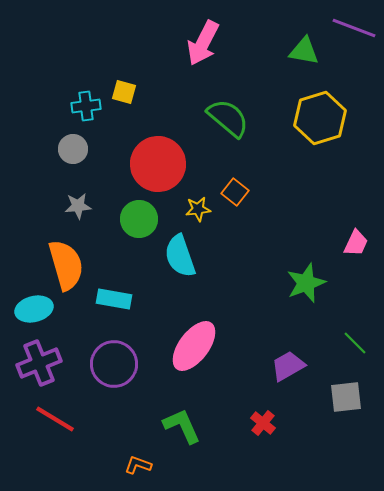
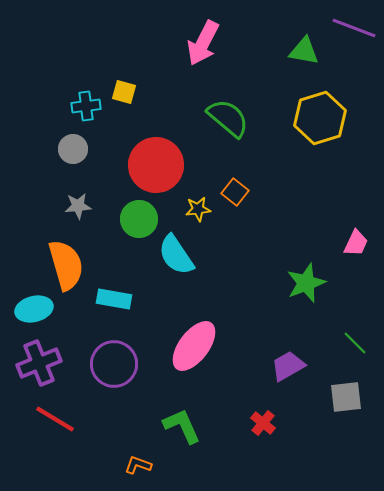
red circle: moved 2 px left, 1 px down
cyan semicircle: moved 4 px left, 1 px up; rotated 15 degrees counterclockwise
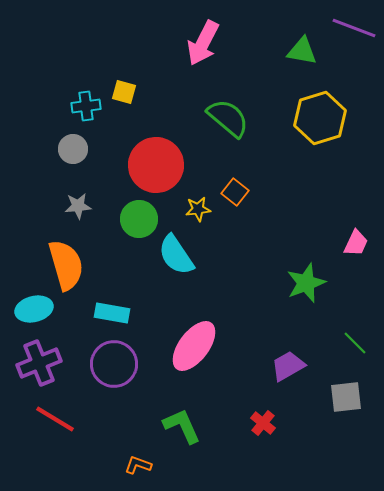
green triangle: moved 2 px left
cyan rectangle: moved 2 px left, 14 px down
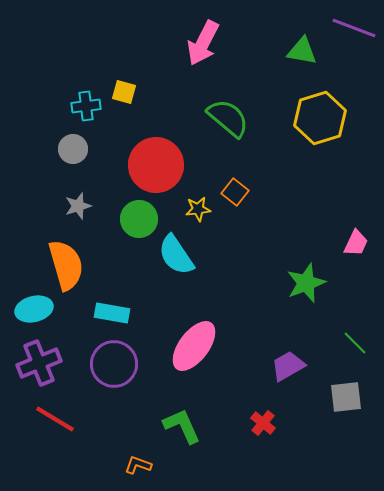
gray star: rotated 12 degrees counterclockwise
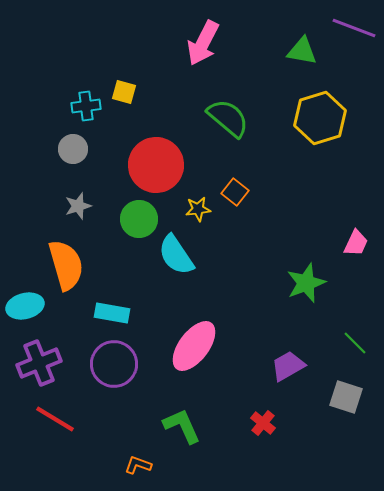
cyan ellipse: moved 9 px left, 3 px up
gray square: rotated 24 degrees clockwise
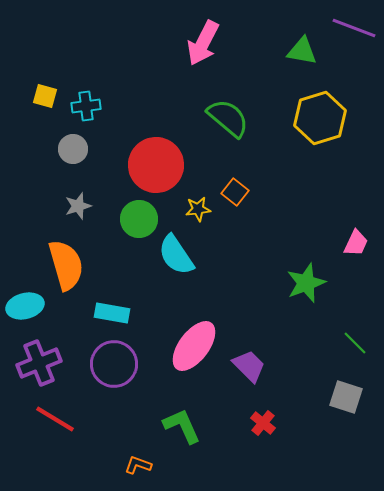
yellow square: moved 79 px left, 4 px down
purple trapezoid: moved 39 px left; rotated 75 degrees clockwise
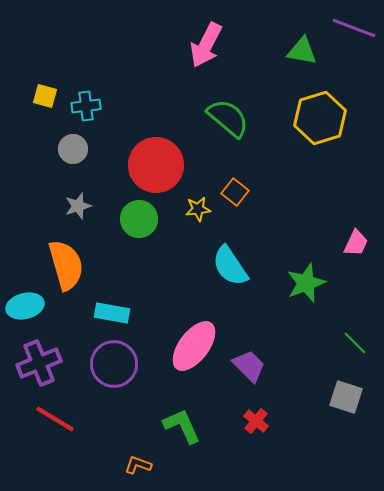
pink arrow: moved 3 px right, 2 px down
cyan semicircle: moved 54 px right, 11 px down
red cross: moved 7 px left, 2 px up
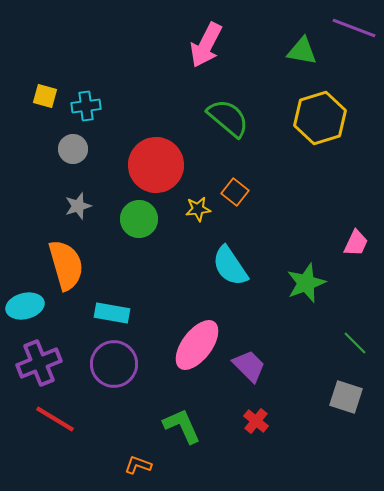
pink ellipse: moved 3 px right, 1 px up
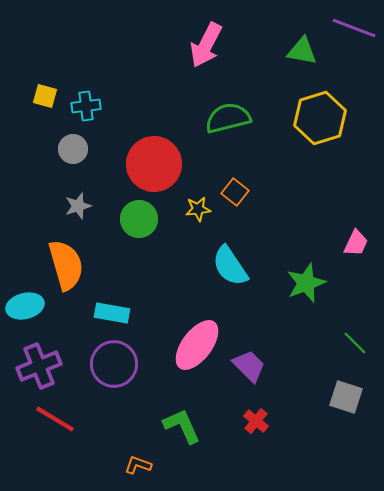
green semicircle: rotated 54 degrees counterclockwise
red circle: moved 2 px left, 1 px up
purple cross: moved 3 px down
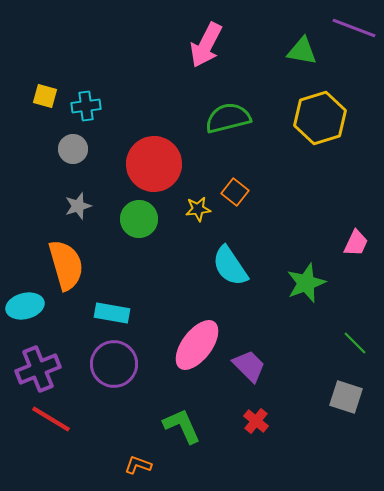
purple cross: moved 1 px left, 3 px down
red line: moved 4 px left
